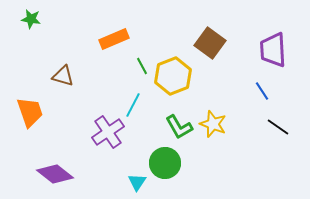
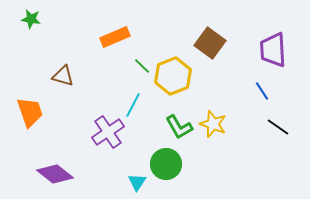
orange rectangle: moved 1 px right, 2 px up
green line: rotated 18 degrees counterclockwise
green circle: moved 1 px right, 1 px down
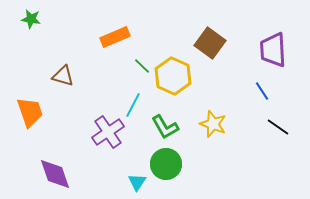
yellow hexagon: rotated 15 degrees counterclockwise
green L-shape: moved 14 px left
purple diamond: rotated 33 degrees clockwise
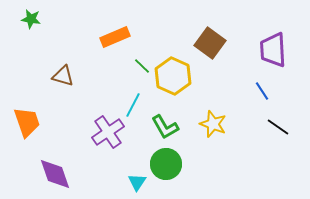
orange trapezoid: moved 3 px left, 10 px down
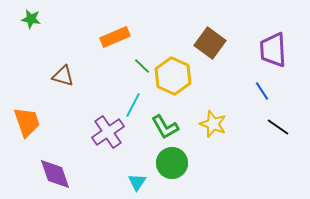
green circle: moved 6 px right, 1 px up
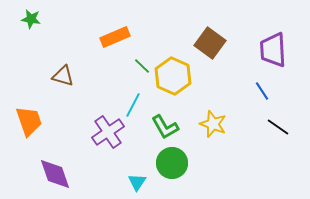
orange trapezoid: moved 2 px right, 1 px up
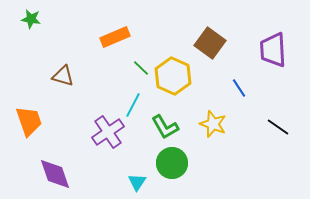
green line: moved 1 px left, 2 px down
blue line: moved 23 px left, 3 px up
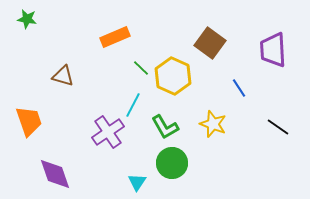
green star: moved 4 px left
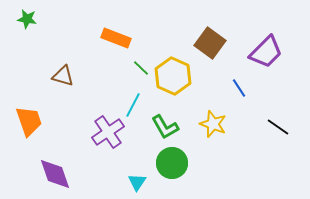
orange rectangle: moved 1 px right, 1 px down; rotated 44 degrees clockwise
purple trapezoid: moved 7 px left, 2 px down; rotated 132 degrees counterclockwise
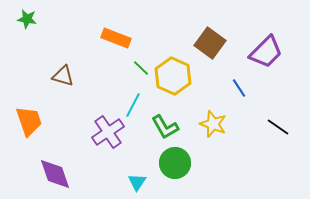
green circle: moved 3 px right
